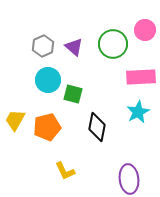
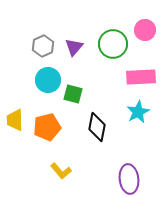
purple triangle: rotated 30 degrees clockwise
yellow trapezoid: rotated 30 degrees counterclockwise
yellow L-shape: moved 4 px left; rotated 15 degrees counterclockwise
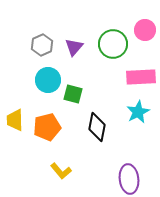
gray hexagon: moved 1 px left, 1 px up
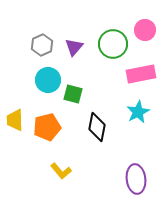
pink rectangle: moved 3 px up; rotated 8 degrees counterclockwise
purple ellipse: moved 7 px right
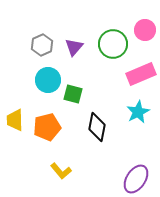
pink rectangle: rotated 12 degrees counterclockwise
purple ellipse: rotated 40 degrees clockwise
